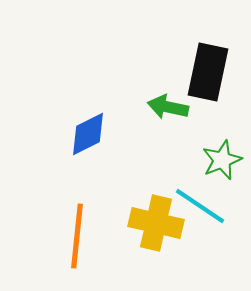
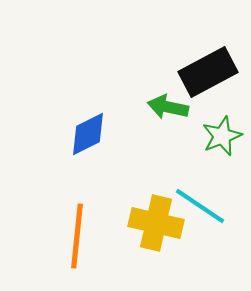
black rectangle: rotated 50 degrees clockwise
green star: moved 24 px up
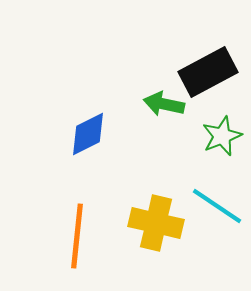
green arrow: moved 4 px left, 3 px up
cyan line: moved 17 px right
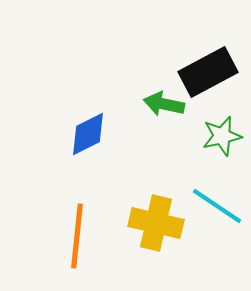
green star: rotated 9 degrees clockwise
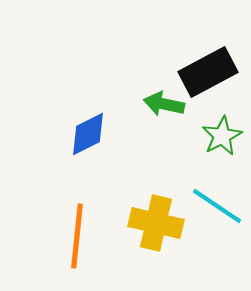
green star: rotated 15 degrees counterclockwise
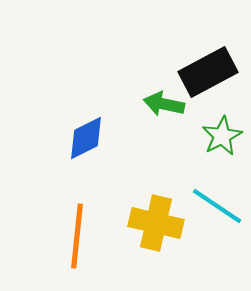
blue diamond: moved 2 px left, 4 px down
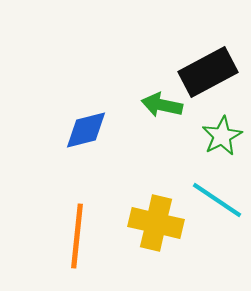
green arrow: moved 2 px left, 1 px down
blue diamond: moved 8 px up; rotated 12 degrees clockwise
cyan line: moved 6 px up
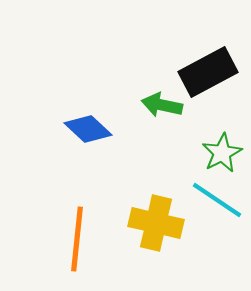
blue diamond: moved 2 px right, 1 px up; rotated 57 degrees clockwise
green star: moved 17 px down
orange line: moved 3 px down
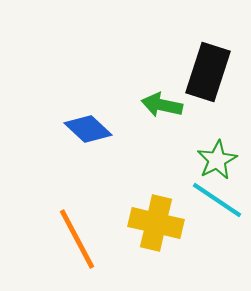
black rectangle: rotated 44 degrees counterclockwise
green star: moved 5 px left, 7 px down
orange line: rotated 34 degrees counterclockwise
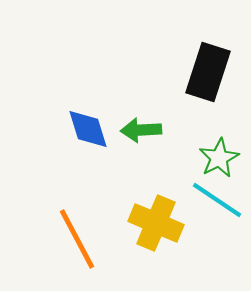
green arrow: moved 21 px left, 25 px down; rotated 15 degrees counterclockwise
blue diamond: rotated 30 degrees clockwise
green star: moved 2 px right, 2 px up
yellow cross: rotated 10 degrees clockwise
